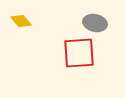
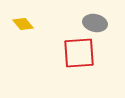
yellow diamond: moved 2 px right, 3 px down
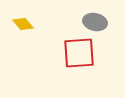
gray ellipse: moved 1 px up
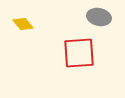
gray ellipse: moved 4 px right, 5 px up
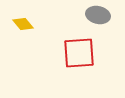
gray ellipse: moved 1 px left, 2 px up
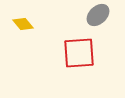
gray ellipse: rotated 55 degrees counterclockwise
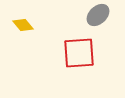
yellow diamond: moved 1 px down
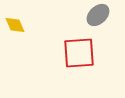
yellow diamond: moved 8 px left; rotated 15 degrees clockwise
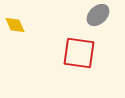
red square: rotated 12 degrees clockwise
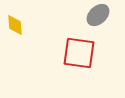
yellow diamond: rotated 20 degrees clockwise
